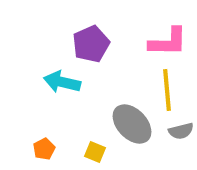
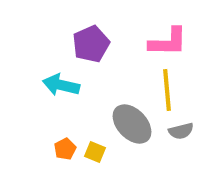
cyan arrow: moved 1 px left, 3 px down
orange pentagon: moved 21 px right
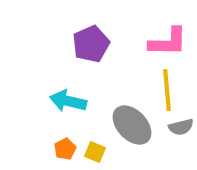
cyan arrow: moved 7 px right, 16 px down
gray ellipse: moved 1 px down
gray semicircle: moved 4 px up
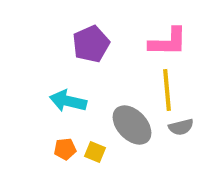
orange pentagon: rotated 20 degrees clockwise
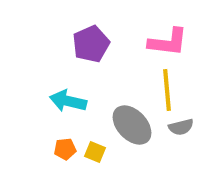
pink L-shape: rotated 6 degrees clockwise
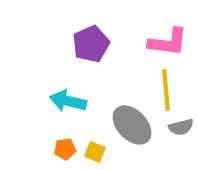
yellow line: moved 1 px left
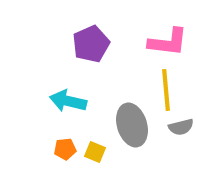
gray ellipse: rotated 27 degrees clockwise
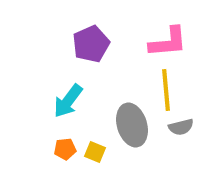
pink L-shape: rotated 12 degrees counterclockwise
cyan arrow: rotated 66 degrees counterclockwise
